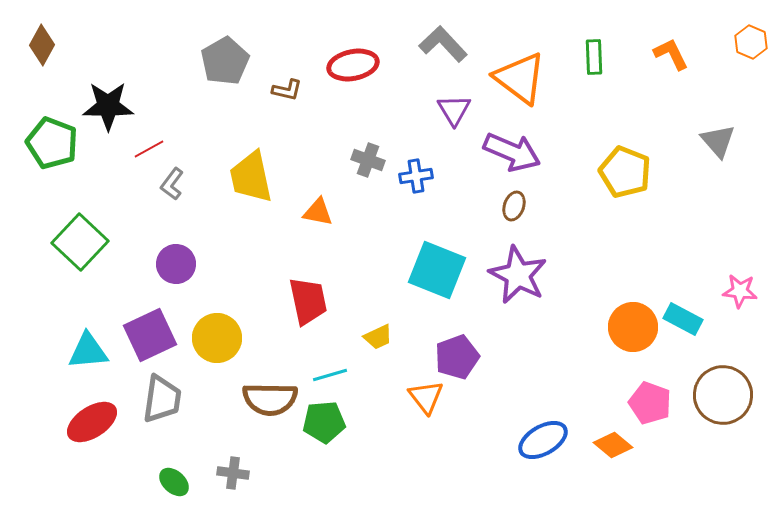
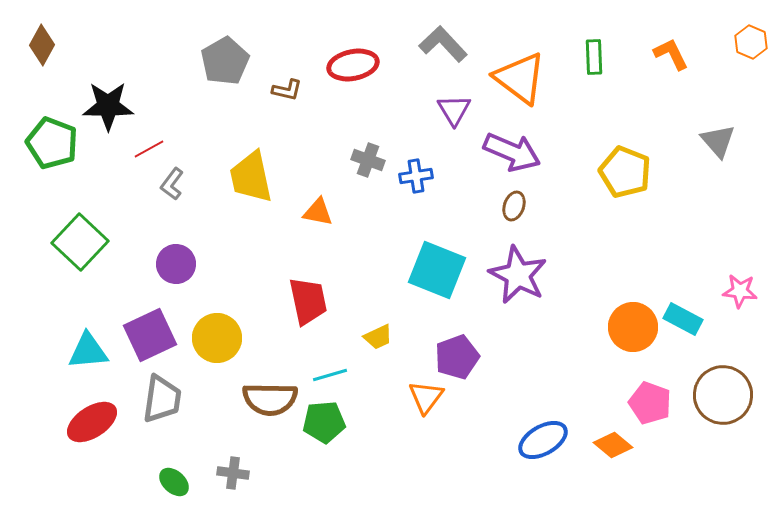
orange triangle at (426, 397): rotated 15 degrees clockwise
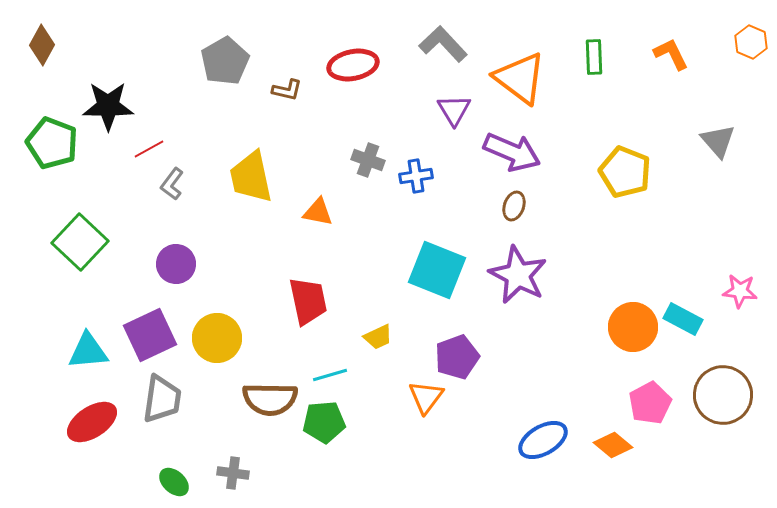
pink pentagon at (650, 403): rotated 24 degrees clockwise
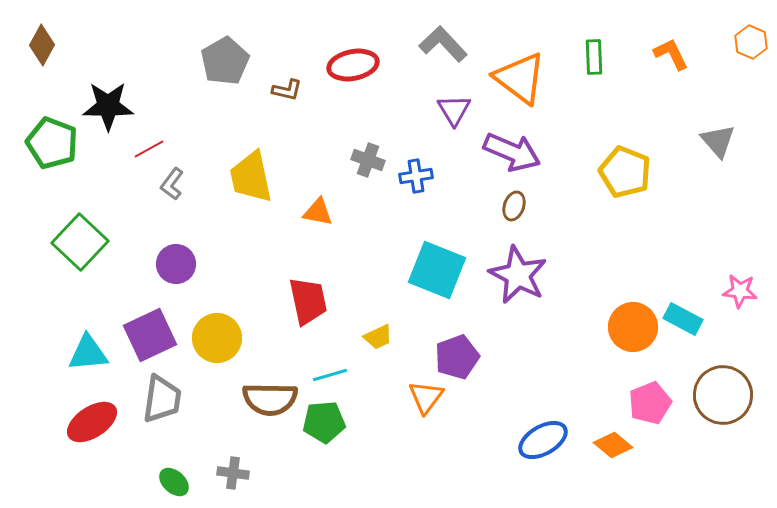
cyan triangle at (88, 351): moved 2 px down
pink pentagon at (650, 403): rotated 6 degrees clockwise
